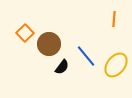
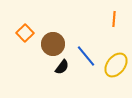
brown circle: moved 4 px right
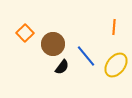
orange line: moved 8 px down
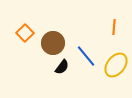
brown circle: moved 1 px up
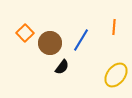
brown circle: moved 3 px left
blue line: moved 5 px left, 16 px up; rotated 70 degrees clockwise
yellow ellipse: moved 10 px down
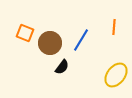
orange square: rotated 24 degrees counterclockwise
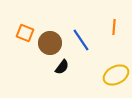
blue line: rotated 65 degrees counterclockwise
yellow ellipse: rotated 25 degrees clockwise
